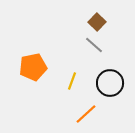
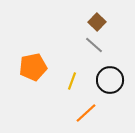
black circle: moved 3 px up
orange line: moved 1 px up
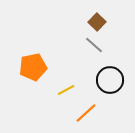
yellow line: moved 6 px left, 9 px down; rotated 42 degrees clockwise
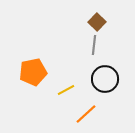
gray line: rotated 54 degrees clockwise
orange pentagon: moved 5 px down
black circle: moved 5 px left, 1 px up
orange line: moved 1 px down
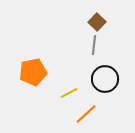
yellow line: moved 3 px right, 3 px down
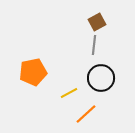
brown square: rotated 18 degrees clockwise
black circle: moved 4 px left, 1 px up
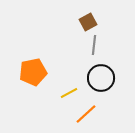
brown square: moved 9 px left
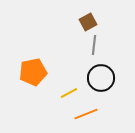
orange line: rotated 20 degrees clockwise
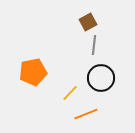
yellow line: moved 1 px right; rotated 18 degrees counterclockwise
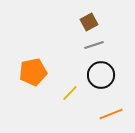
brown square: moved 1 px right
gray line: rotated 66 degrees clockwise
black circle: moved 3 px up
orange line: moved 25 px right
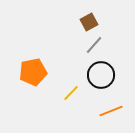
gray line: rotated 30 degrees counterclockwise
yellow line: moved 1 px right
orange line: moved 3 px up
